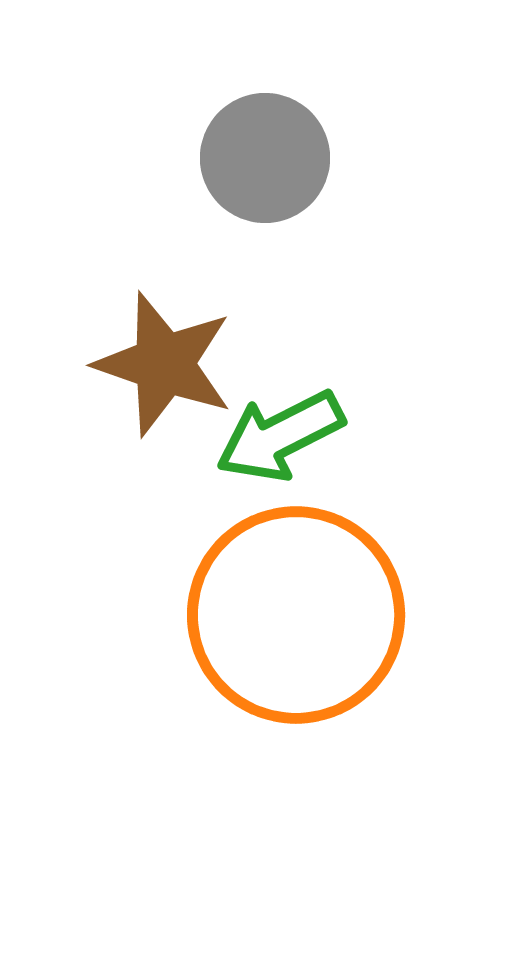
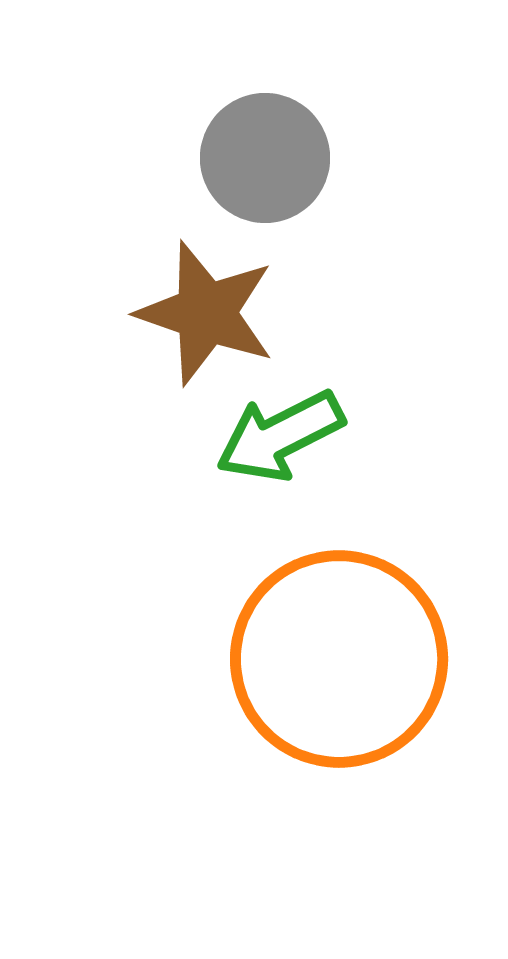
brown star: moved 42 px right, 51 px up
orange circle: moved 43 px right, 44 px down
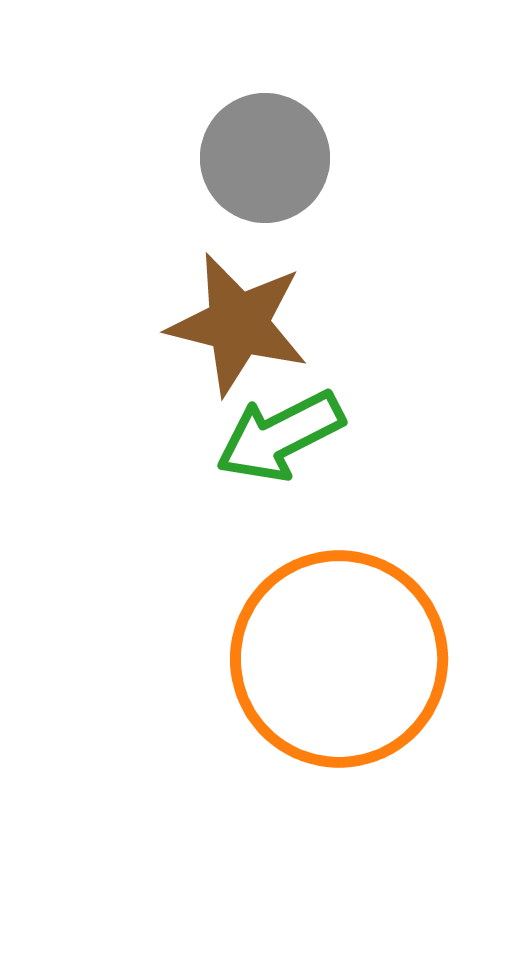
brown star: moved 32 px right, 11 px down; rotated 5 degrees counterclockwise
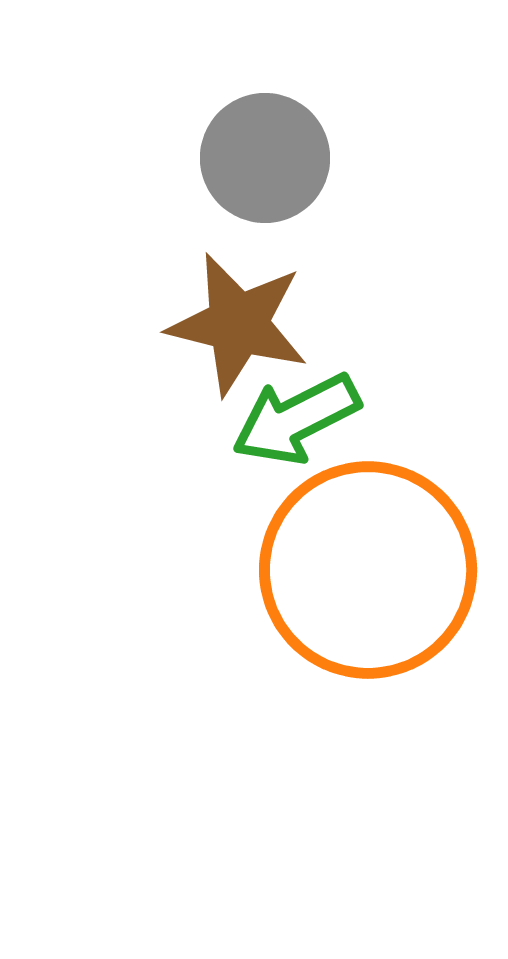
green arrow: moved 16 px right, 17 px up
orange circle: moved 29 px right, 89 px up
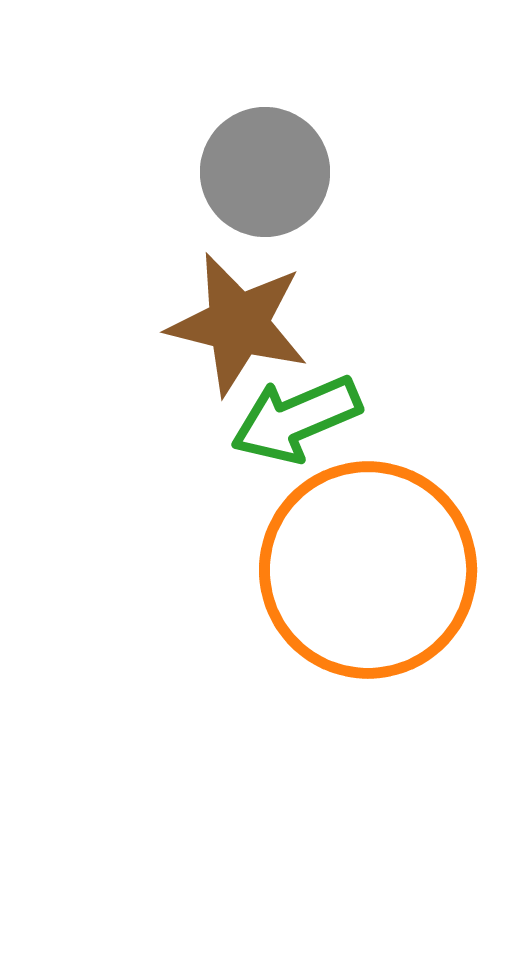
gray circle: moved 14 px down
green arrow: rotated 4 degrees clockwise
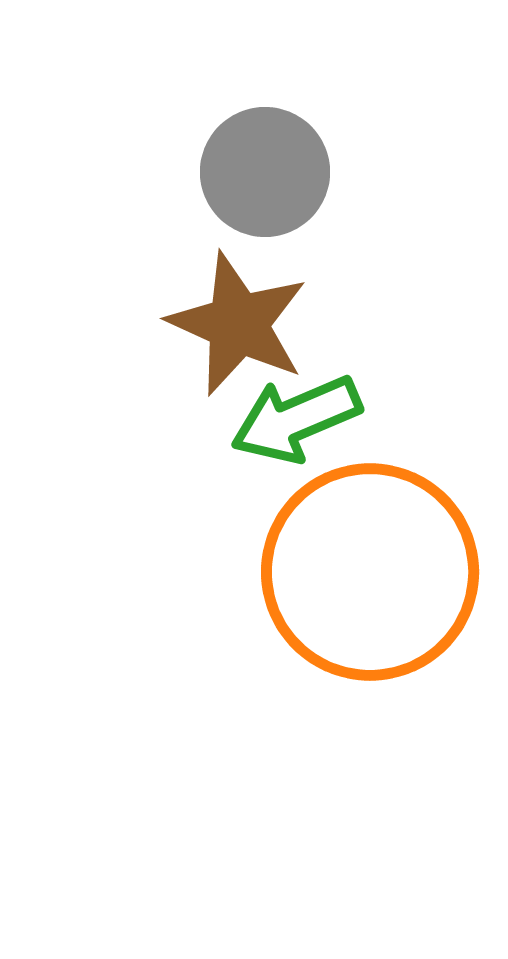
brown star: rotated 10 degrees clockwise
orange circle: moved 2 px right, 2 px down
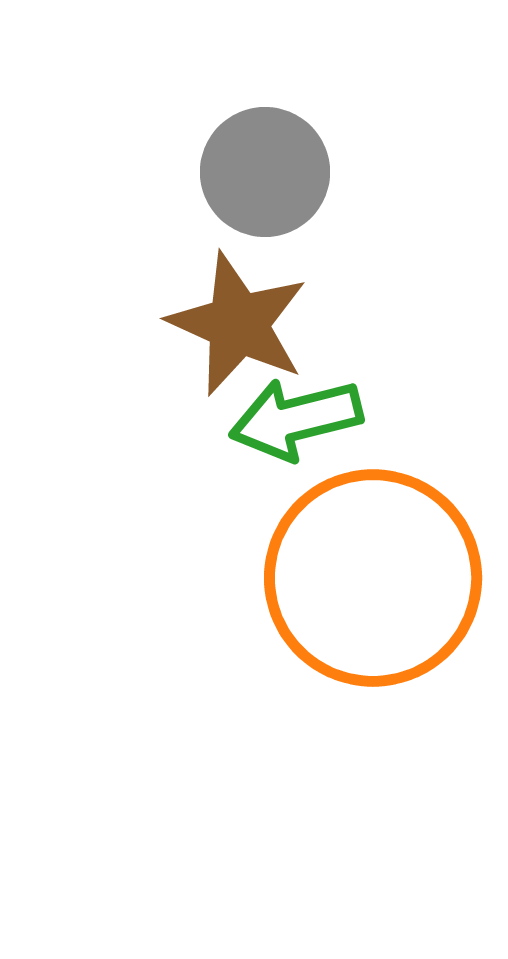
green arrow: rotated 9 degrees clockwise
orange circle: moved 3 px right, 6 px down
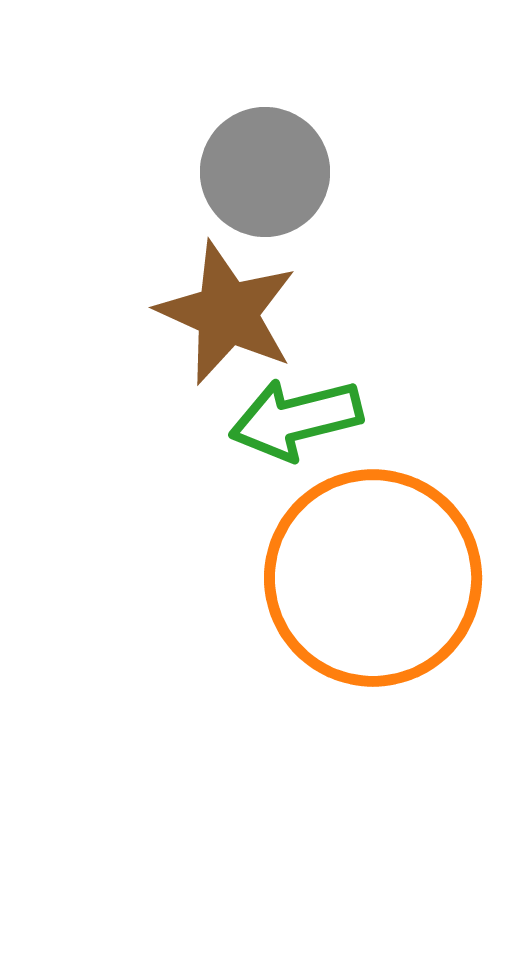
brown star: moved 11 px left, 11 px up
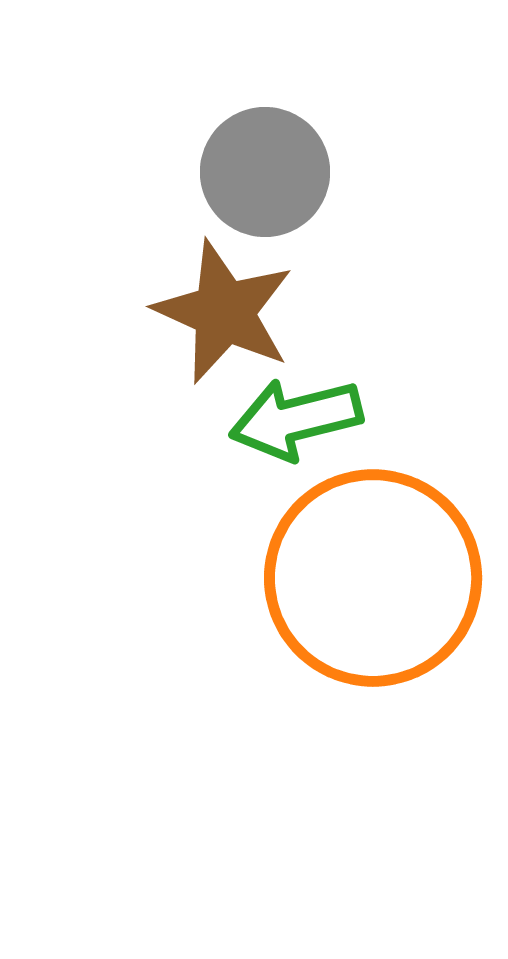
brown star: moved 3 px left, 1 px up
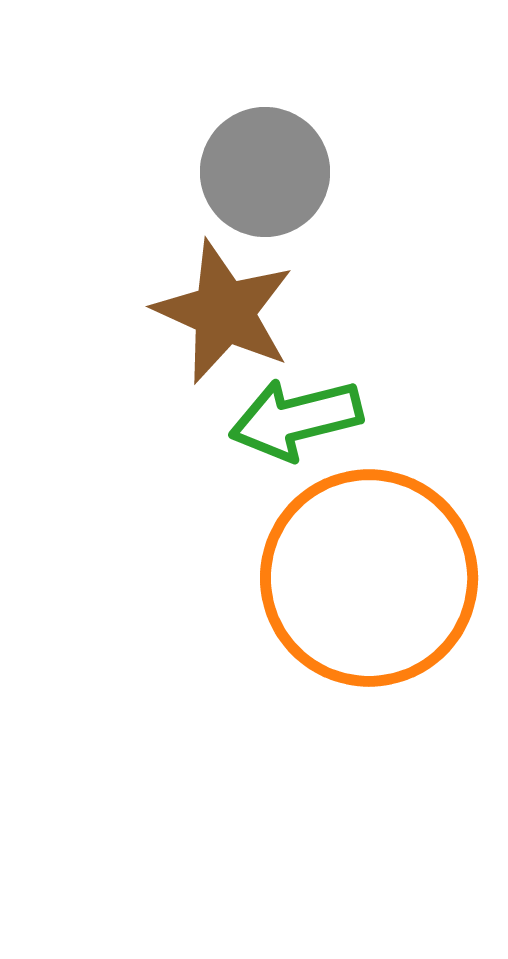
orange circle: moved 4 px left
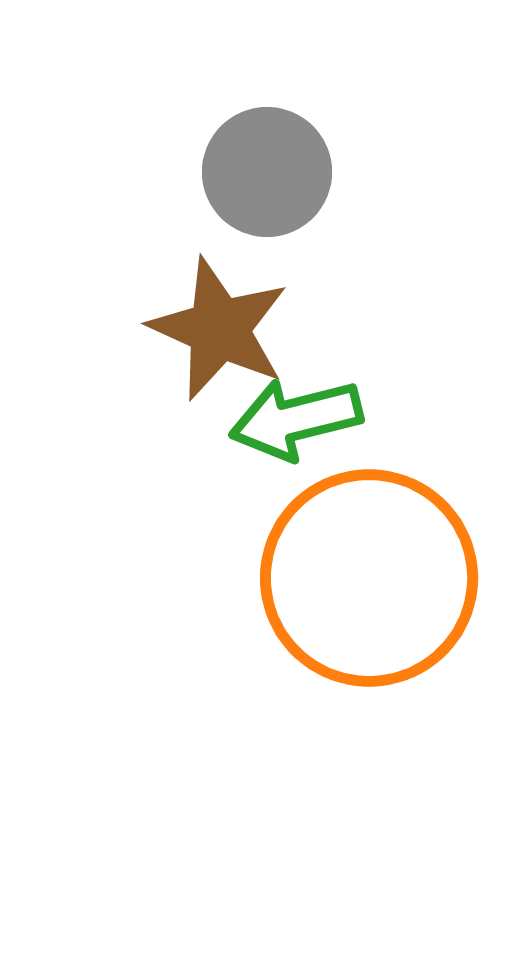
gray circle: moved 2 px right
brown star: moved 5 px left, 17 px down
